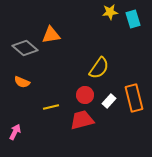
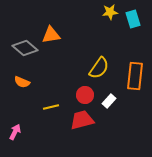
orange rectangle: moved 1 px right, 22 px up; rotated 20 degrees clockwise
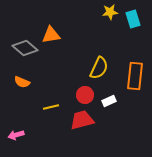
yellow semicircle: rotated 10 degrees counterclockwise
white rectangle: rotated 24 degrees clockwise
pink arrow: moved 1 px right, 3 px down; rotated 133 degrees counterclockwise
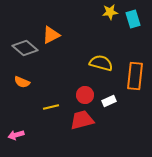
orange triangle: rotated 18 degrees counterclockwise
yellow semicircle: moved 2 px right, 5 px up; rotated 100 degrees counterclockwise
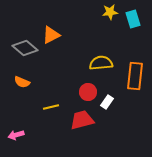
yellow semicircle: rotated 20 degrees counterclockwise
red circle: moved 3 px right, 3 px up
white rectangle: moved 2 px left, 1 px down; rotated 32 degrees counterclockwise
